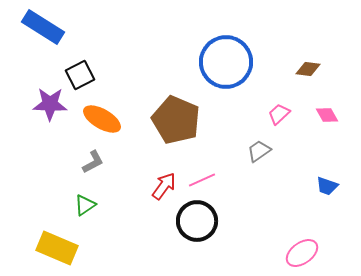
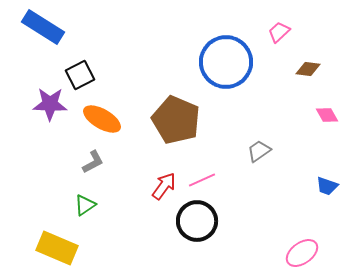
pink trapezoid: moved 82 px up
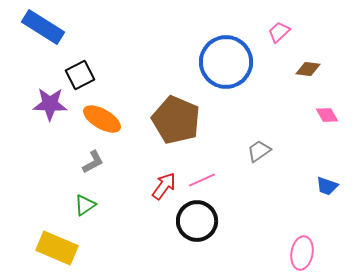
pink ellipse: rotated 44 degrees counterclockwise
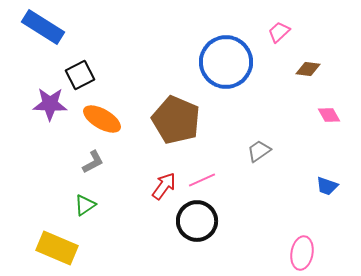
pink diamond: moved 2 px right
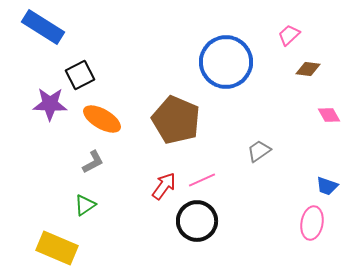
pink trapezoid: moved 10 px right, 3 px down
pink ellipse: moved 10 px right, 30 px up
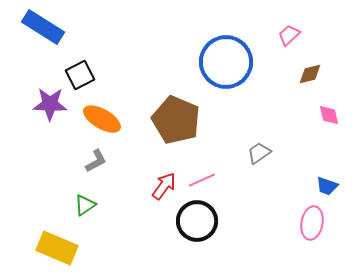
brown diamond: moved 2 px right, 5 px down; rotated 20 degrees counterclockwise
pink diamond: rotated 15 degrees clockwise
gray trapezoid: moved 2 px down
gray L-shape: moved 3 px right, 1 px up
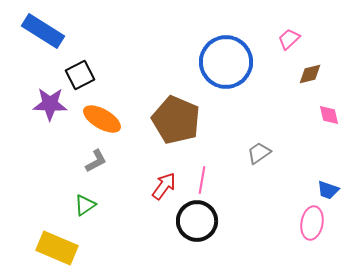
blue rectangle: moved 4 px down
pink trapezoid: moved 4 px down
pink line: rotated 56 degrees counterclockwise
blue trapezoid: moved 1 px right, 4 px down
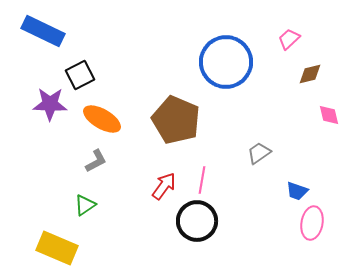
blue rectangle: rotated 6 degrees counterclockwise
blue trapezoid: moved 31 px left, 1 px down
